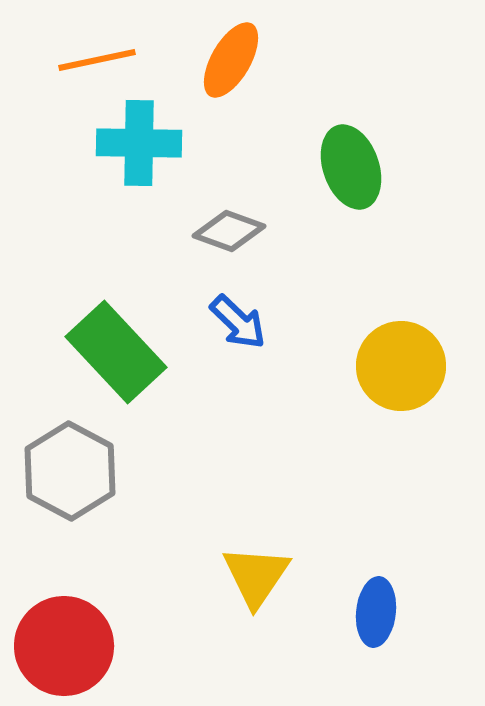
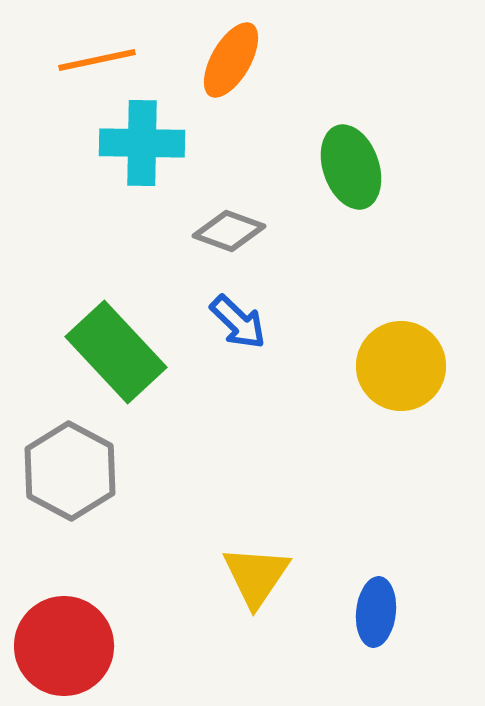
cyan cross: moved 3 px right
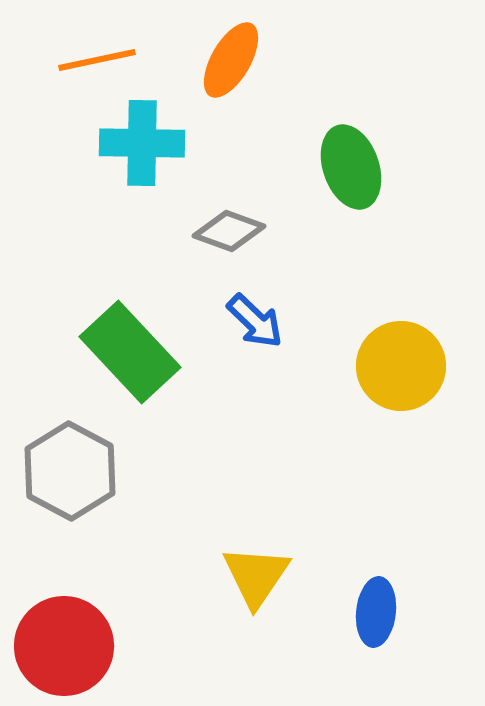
blue arrow: moved 17 px right, 1 px up
green rectangle: moved 14 px right
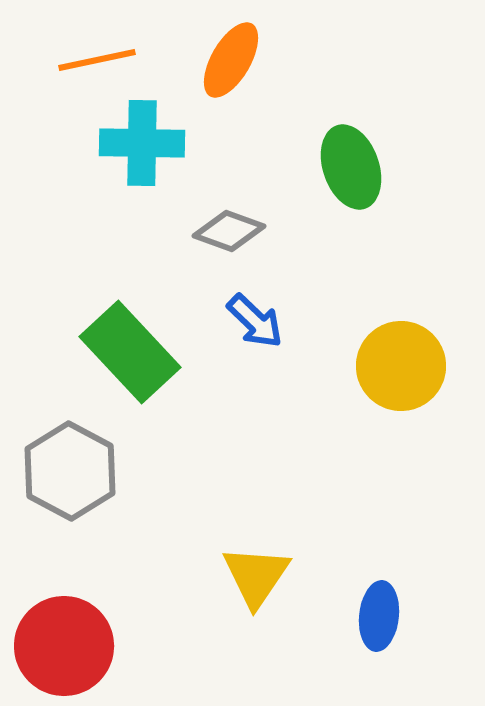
blue ellipse: moved 3 px right, 4 px down
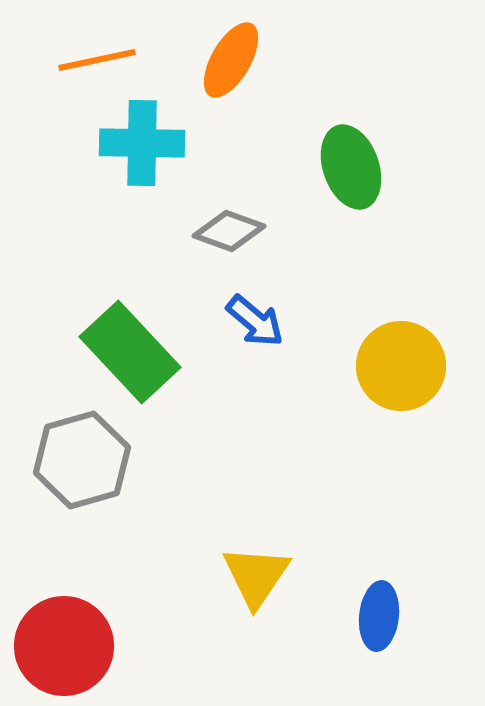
blue arrow: rotated 4 degrees counterclockwise
gray hexagon: moved 12 px right, 11 px up; rotated 16 degrees clockwise
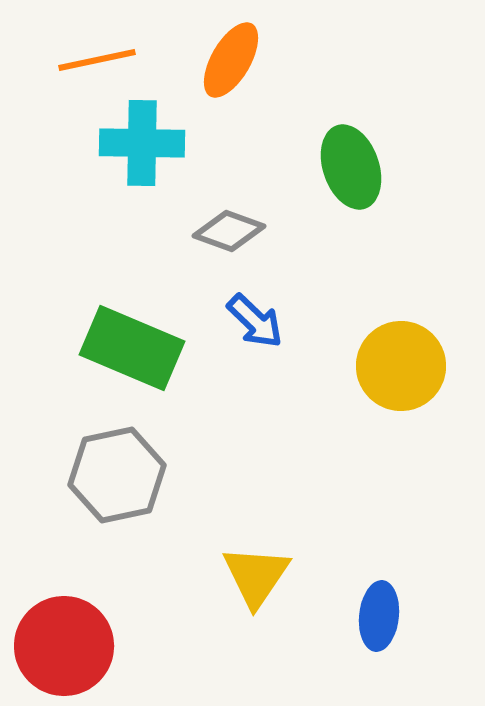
blue arrow: rotated 4 degrees clockwise
green rectangle: moved 2 px right, 4 px up; rotated 24 degrees counterclockwise
gray hexagon: moved 35 px right, 15 px down; rotated 4 degrees clockwise
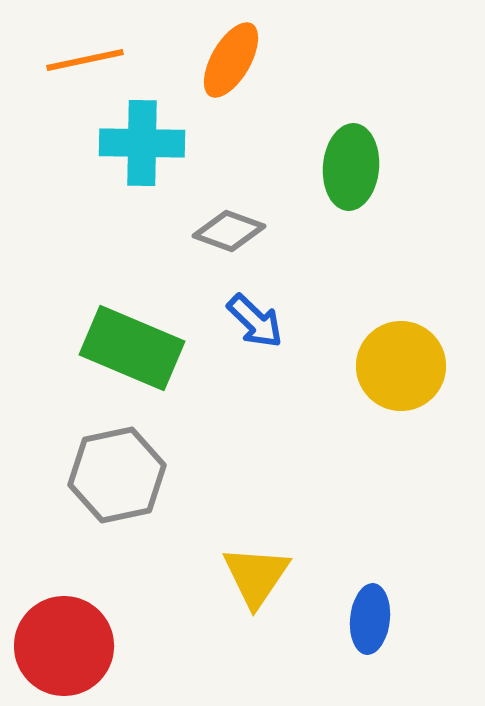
orange line: moved 12 px left
green ellipse: rotated 24 degrees clockwise
blue ellipse: moved 9 px left, 3 px down
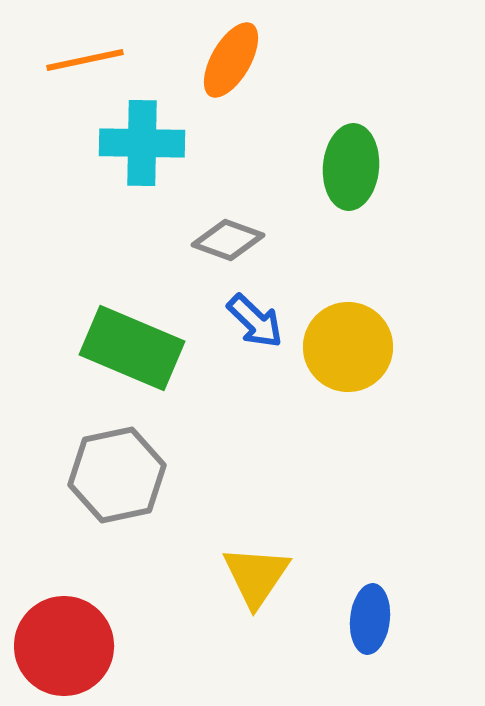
gray diamond: moved 1 px left, 9 px down
yellow circle: moved 53 px left, 19 px up
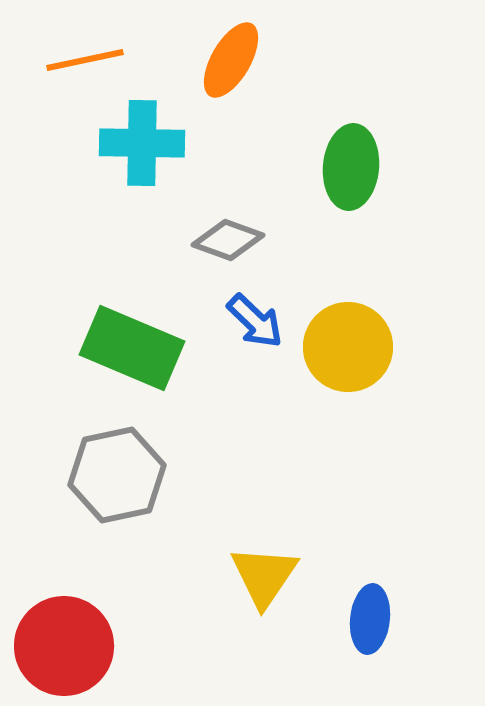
yellow triangle: moved 8 px right
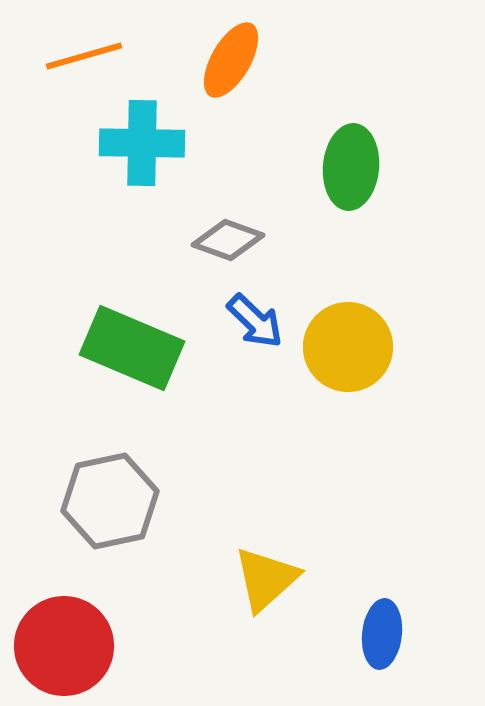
orange line: moved 1 px left, 4 px up; rotated 4 degrees counterclockwise
gray hexagon: moved 7 px left, 26 px down
yellow triangle: moved 2 px right, 3 px down; rotated 14 degrees clockwise
blue ellipse: moved 12 px right, 15 px down
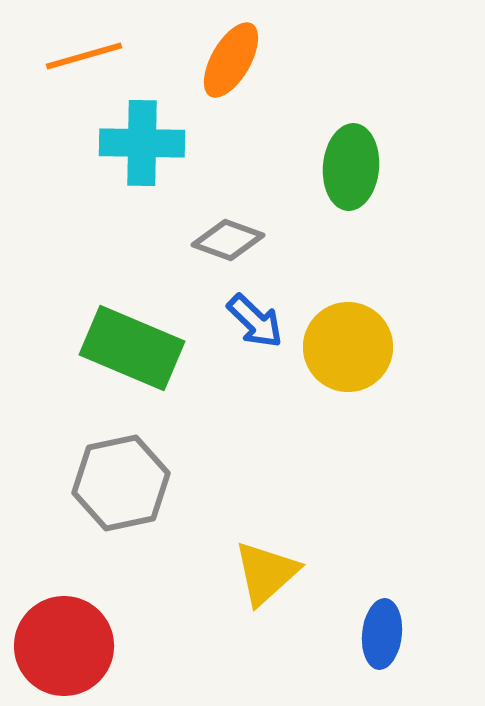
gray hexagon: moved 11 px right, 18 px up
yellow triangle: moved 6 px up
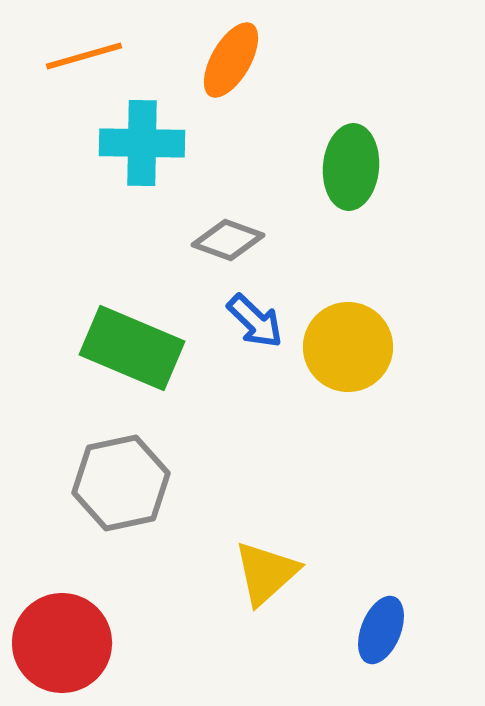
blue ellipse: moved 1 px left, 4 px up; rotated 16 degrees clockwise
red circle: moved 2 px left, 3 px up
